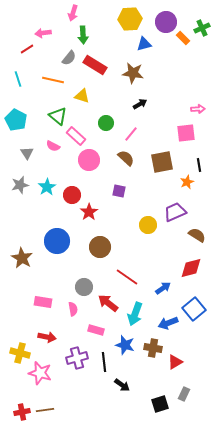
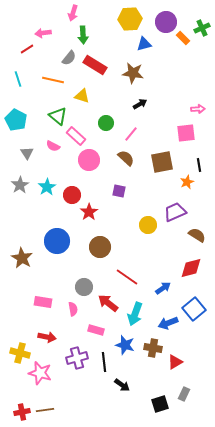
gray star at (20, 185): rotated 18 degrees counterclockwise
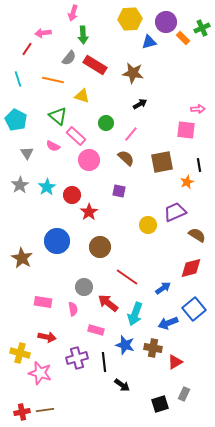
blue triangle at (144, 44): moved 5 px right, 2 px up
red line at (27, 49): rotated 24 degrees counterclockwise
pink square at (186, 133): moved 3 px up; rotated 12 degrees clockwise
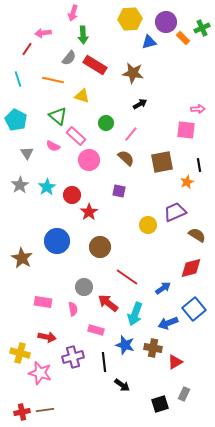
purple cross at (77, 358): moved 4 px left, 1 px up
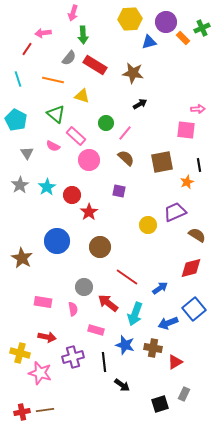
green triangle at (58, 116): moved 2 px left, 2 px up
pink line at (131, 134): moved 6 px left, 1 px up
blue arrow at (163, 288): moved 3 px left
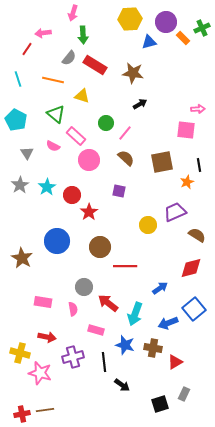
red line at (127, 277): moved 2 px left, 11 px up; rotated 35 degrees counterclockwise
red cross at (22, 412): moved 2 px down
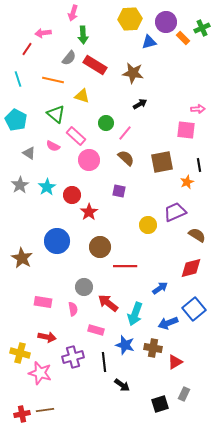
gray triangle at (27, 153): moved 2 px right; rotated 24 degrees counterclockwise
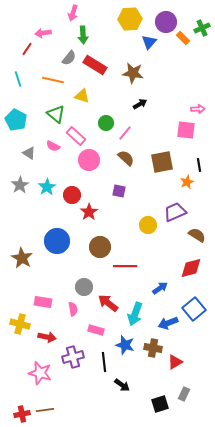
blue triangle at (149, 42): rotated 35 degrees counterclockwise
yellow cross at (20, 353): moved 29 px up
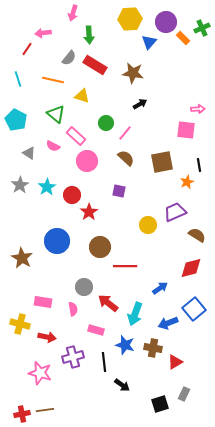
green arrow at (83, 35): moved 6 px right
pink circle at (89, 160): moved 2 px left, 1 px down
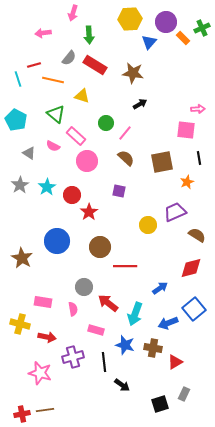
red line at (27, 49): moved 7 px right, 16 px down; rotated 40 degrees clockwise
black line at (199, 165): moved 7 px up
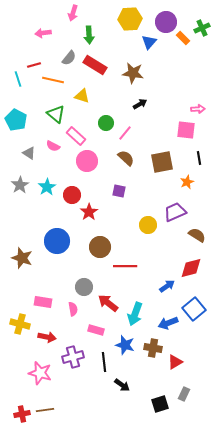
brown star at (22, 258): rotated 10 degrees counterclockwise
blue arrow at (160, 288): moved 7 px right, 2 px up
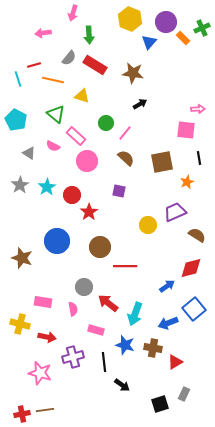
yellow hexagon at (130, 19): rotated 25 degrees clockwise
